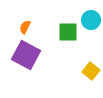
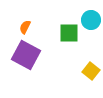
green square: moved 1 px right, 1 px down
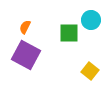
yellow square: moved 1 px left
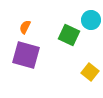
green square: moved 2 px down; rotated 25 degrees clockwise
purple square: rotated 12 degrees counterclockwise
yellow square: moved 1 px down
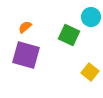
cyan circle: moved 3 px up
orange semicircle: rotated 24 degrees clockwise
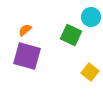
orange semicircle: moved 3 px down
green square: moved 2 px right
purple square: moved 1 px right, 1 px down
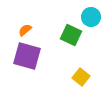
yellow square: moved 9 px left, 5 px down
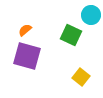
cyan circle: moved 2 px up
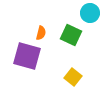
cyan circle: moved 1 px left, 2 px up
orange semicircle: moved 16 px right, 3 px down; rotated 144 degrees clockwise
yellow square: moved 8 px left
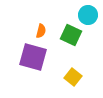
cyan circle: moved 2 px left, 2 px down
orange semicircle: moved 2 px up
purple square: moved 6 px right, 1 px down
